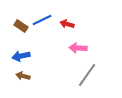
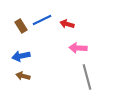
brown rectangle: rotated 24 degrees clockwise
gray line: moved 2 px down; rotated 50 degrees counterclockwise
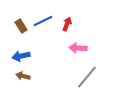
blue line: moved 1 px right, 1 px down
red arrow: rotated 96 degrees clockwise
gray line: rotated 55 degrees clockwise
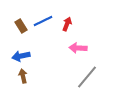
brown arrow: rotated 64 degrees clockwise
